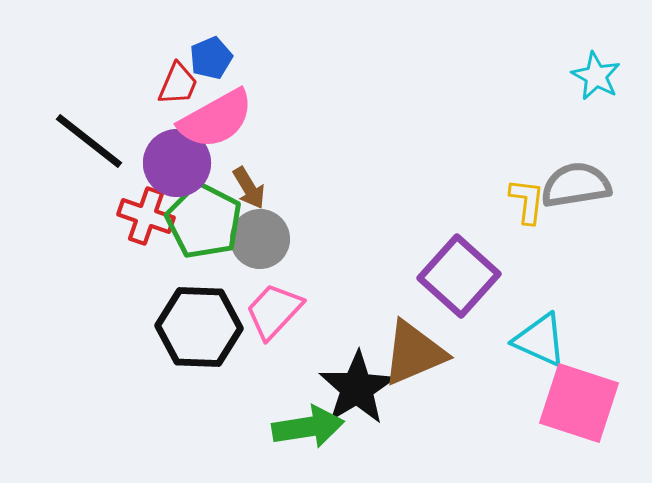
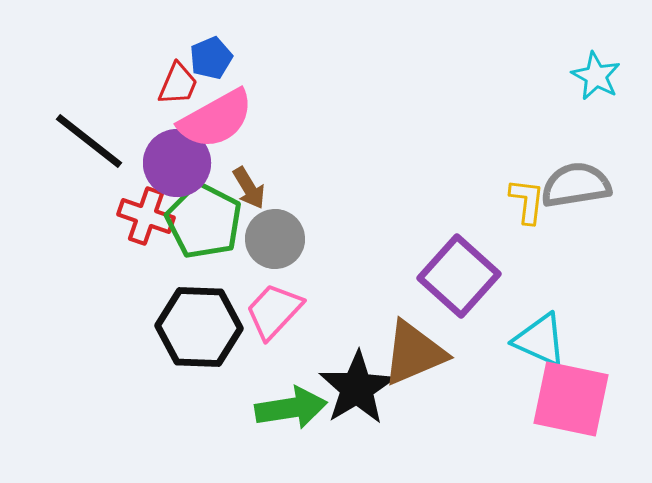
gray circle: moved 15 px right
pink square: moved 8 px left, 4 px up; rotated 6 degrees counterclockwise
green arrow: moved 17 px left, 19 px up
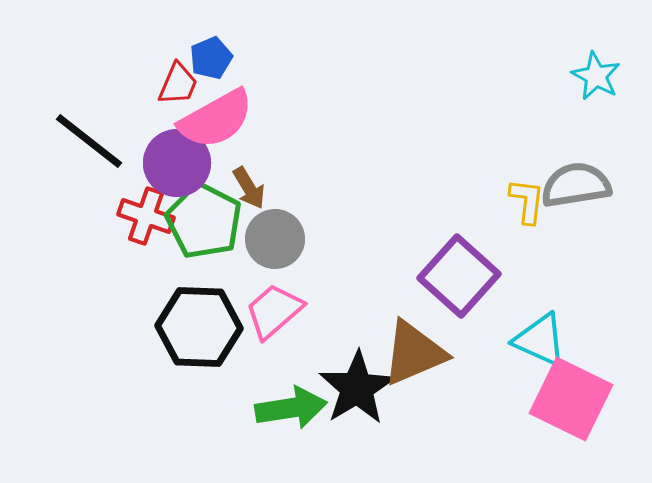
pink trapezoid: rotated 6 degrees clockwise
pink square: rotated 14 degrees clockwise
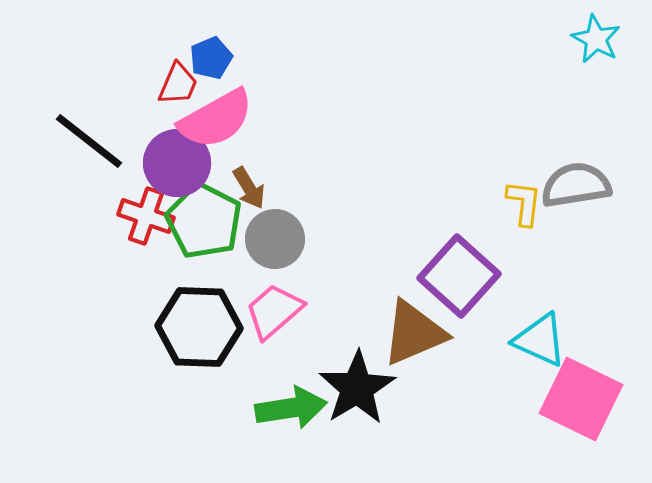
cyan star: moved 37 px up
yellow L-shape: moved 3 px left, 2 px down
brown triangle: moved 20 px up
pink square: moved 10 px right
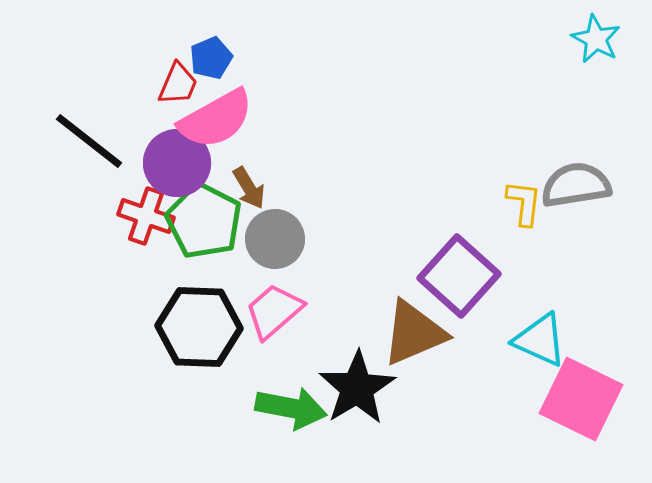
green arrow: rotated 20 degrees clockwise
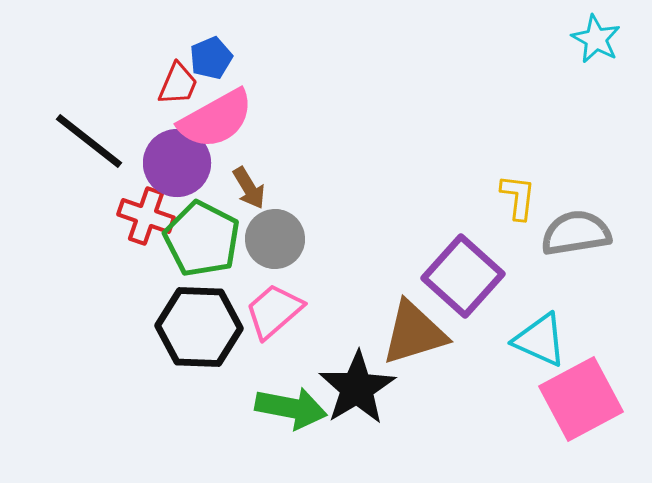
gray semicircle: moved 48 px down
yellow L-shape: moved 6 px left, 6 px up
green pentagon: moved 2 px left, 18 px down
purple square: moved 4 px right
brown triangle: rotated 6 degrees clockwise
pink square: rotated 36 degrees clockwise
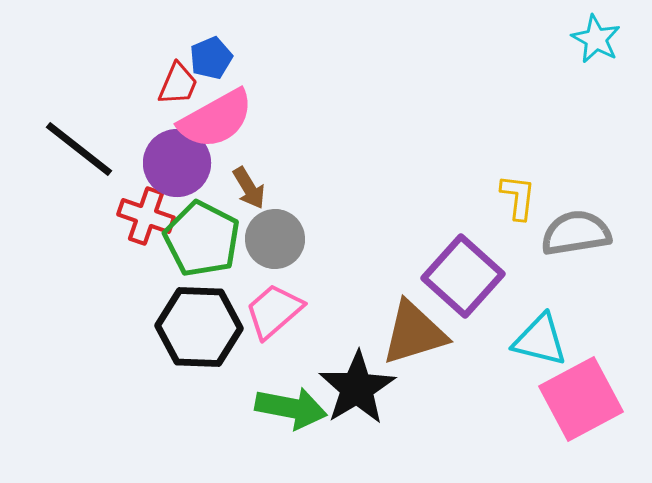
black line: moved 10 px left, 8 px down
cyan triangle: rotated 10 degrees counterclockwise
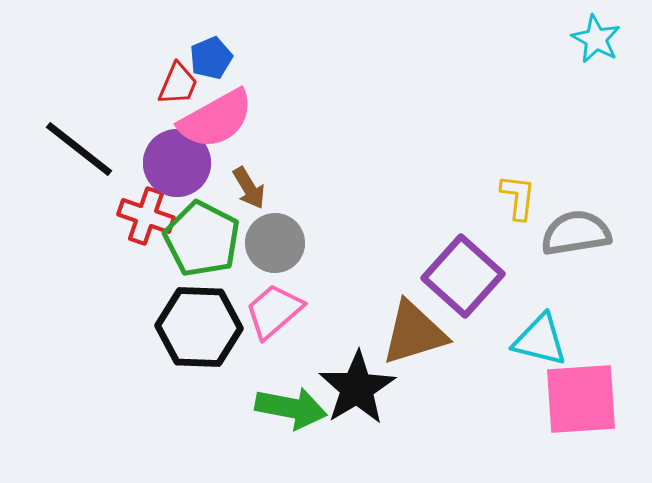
gray circle: moved 4 px down
pink square: rotated 24 degrees clockwise
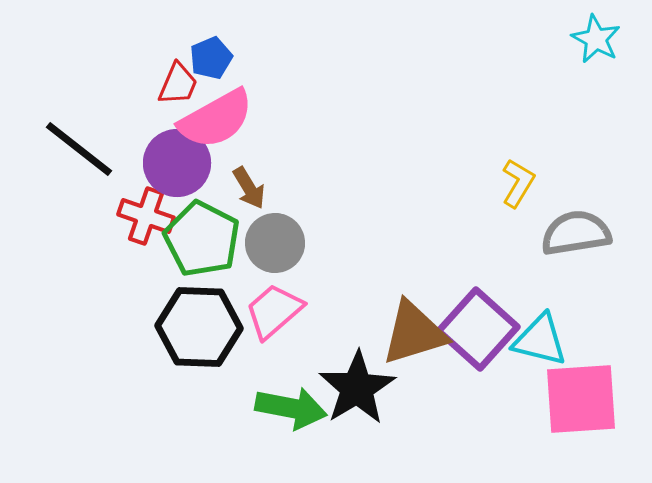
yellow L-shape: moved 14 px up; rotated 24 degrees clockwise
purple square: moved 15 px right, 53 px down
